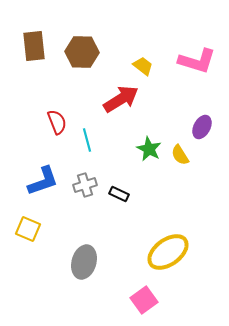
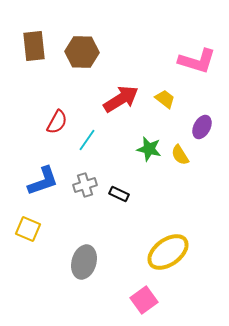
yellow trapezoid: moved 22 px right, 33 px down
red semicircle: rotated 50 degrees clockwise
cyan line: rotated 50 degrees clockwise
green star: rotated 15 degrees counterclockwise
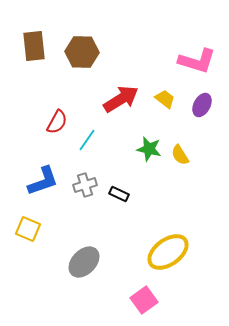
purple ellipse: moved 22 px up
gray ellipse: rotated 28 degrees clockwise
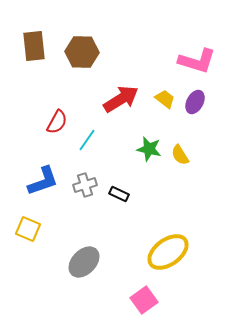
purple ellipse: moved 7 px left, 3 px up
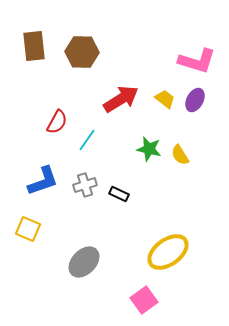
purple ellipse: moved 2 px up
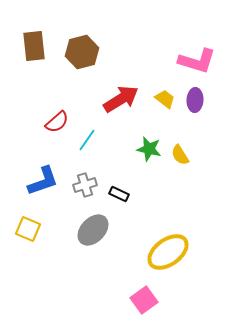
brown hexagon: rotated 16 degrees counterclockwise
purple ellipse: rotated 25 degrees counterclockwise
red semicircle: rotated 20 degrees clockwise
gray ellipse: moved 9 px right, 32 px up
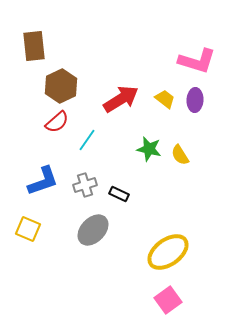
brown hexagon: moved 21 px left, 34 px down; rotated 12 degrees counterclockwise
pink square: moved 24 px right
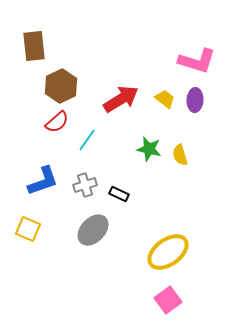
yellow semicircle: rotated 15 degrees clockwise
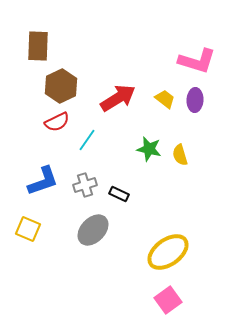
brown rectangle: moved 4 px right; rotated 8 degrees clockwise
red arrow: moved 3 px left, 1 px up
red semicircle: rotated 15 degrees clockwise
